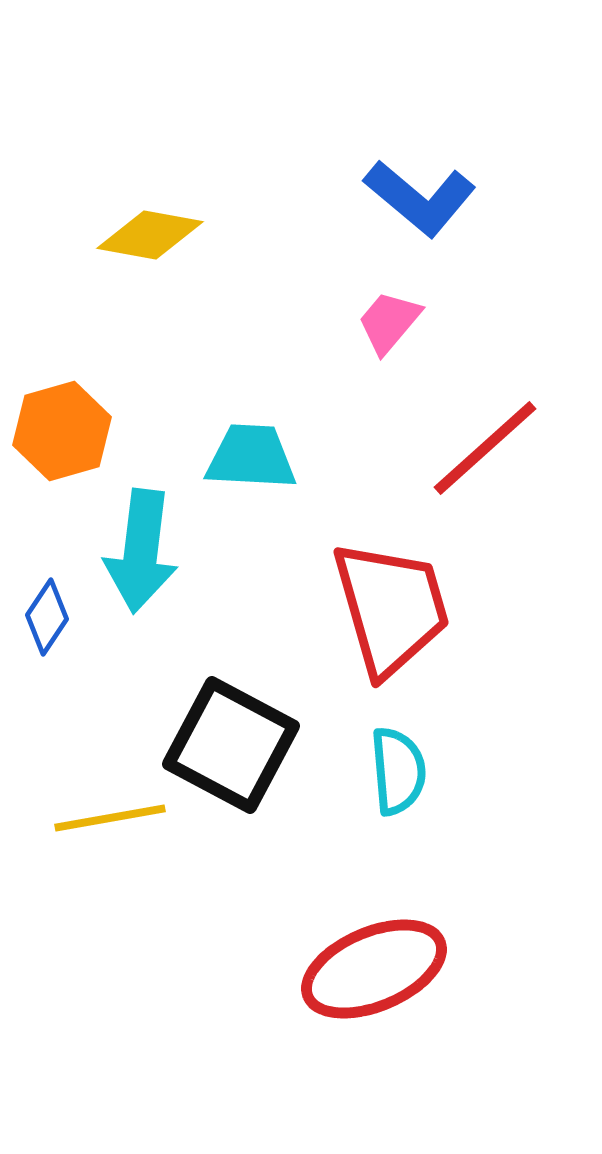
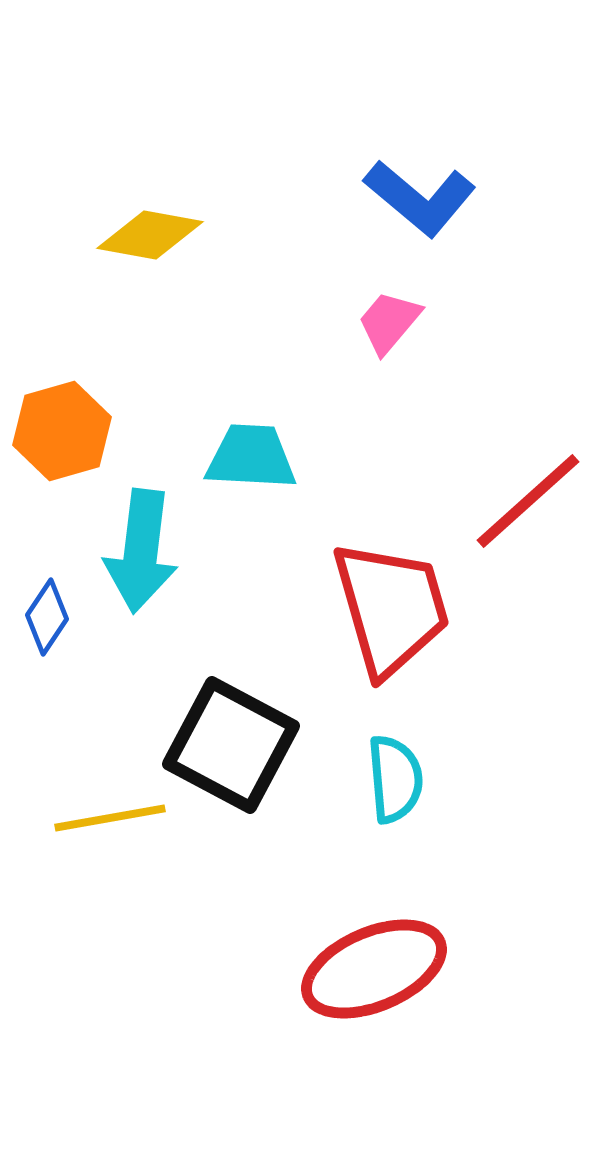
red line: moved 43 px right, 53 px down
cyan semicircle: moved 3 px left, 8 px down
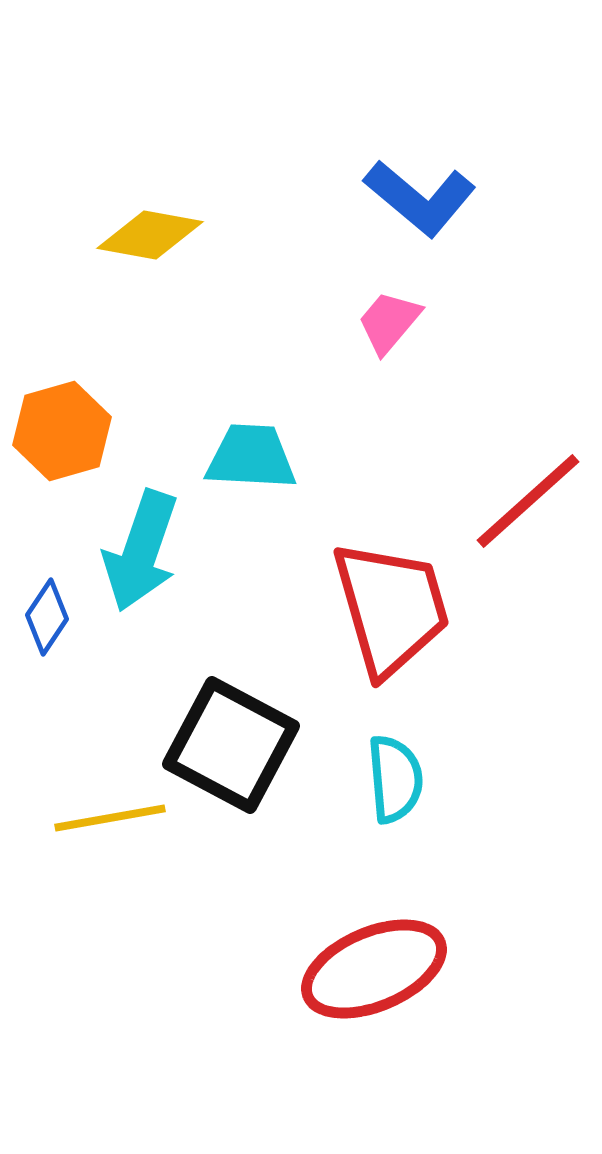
cyan arrow: rotated 12 degrees clockwise
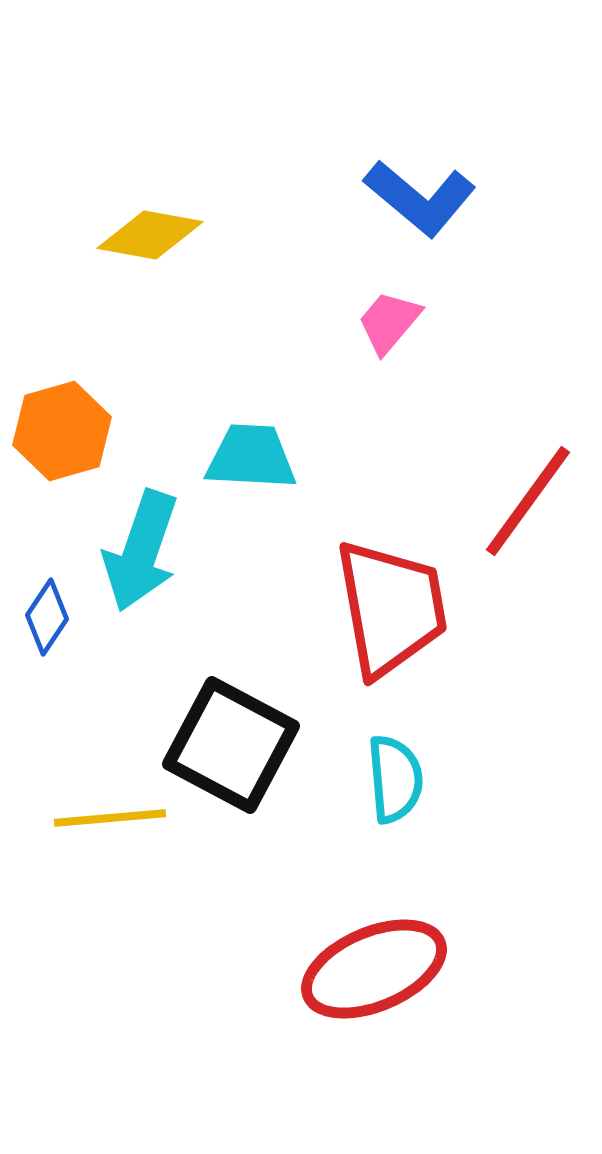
red line: rotated 12 degrees counterclockwise
red trapezoid: rotated 6 degrees clockwise
yellow line: rotated 5 degrees clockwise
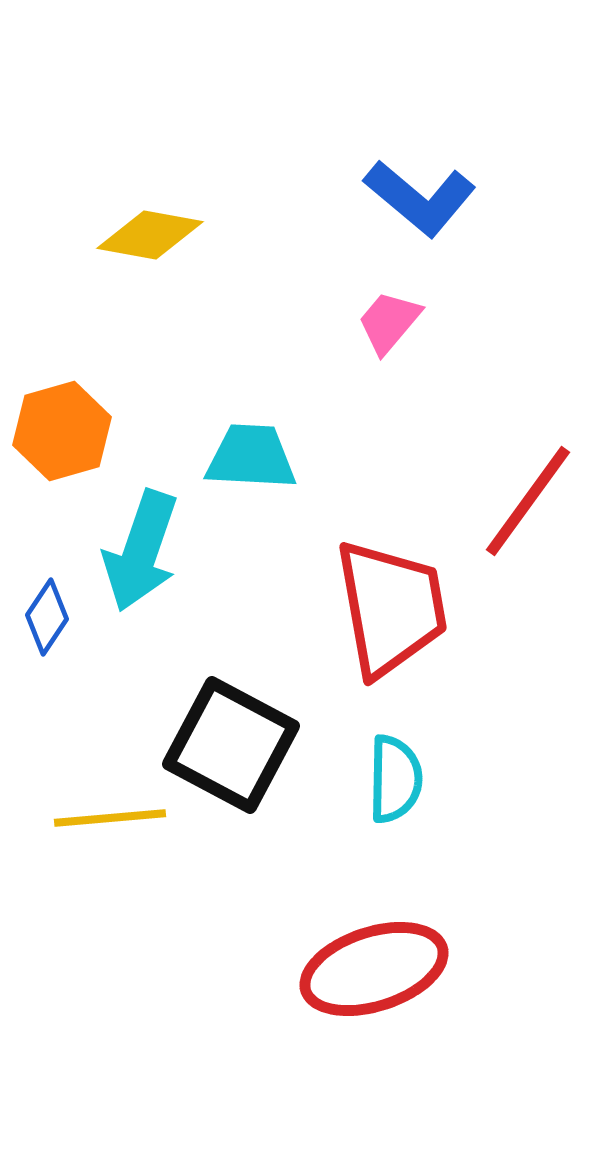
cyan semicircle: rotated 6 degrees clockwise
red ellipse: rotated 5 degrees clockwise
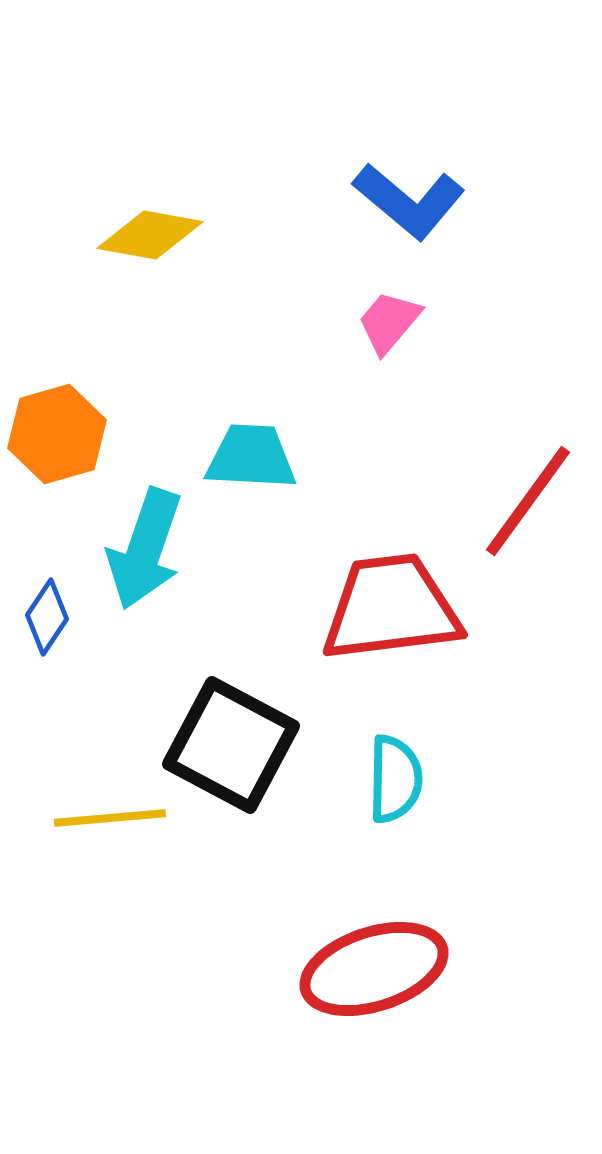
blue L-shape: moved 11 px left, 3 px down
orange hexagon: moved 5 px left, 3 px down
cyan arrow: moved 4 px right, 2 px up
red trapezoid: rotated 87 degrees counterclockwise
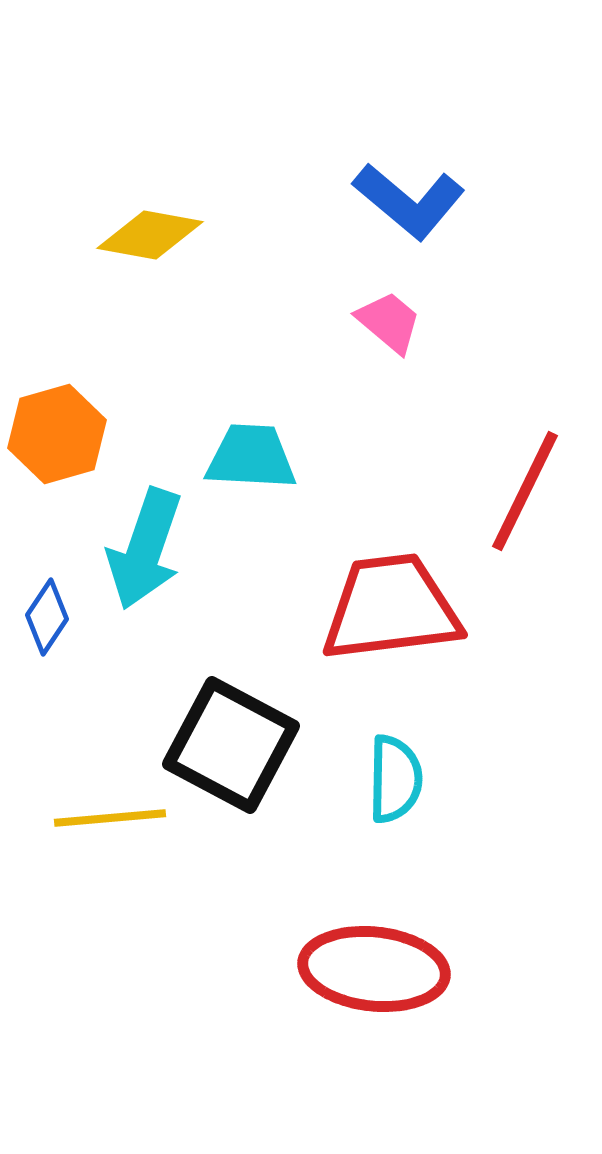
pink trapezoid: rotated 90 degrees clockwise
red line: moved 3 px left, 10 px up; rotated 10 degrees counterclockwise
red ellipse: rotated 24 degrees clockwise
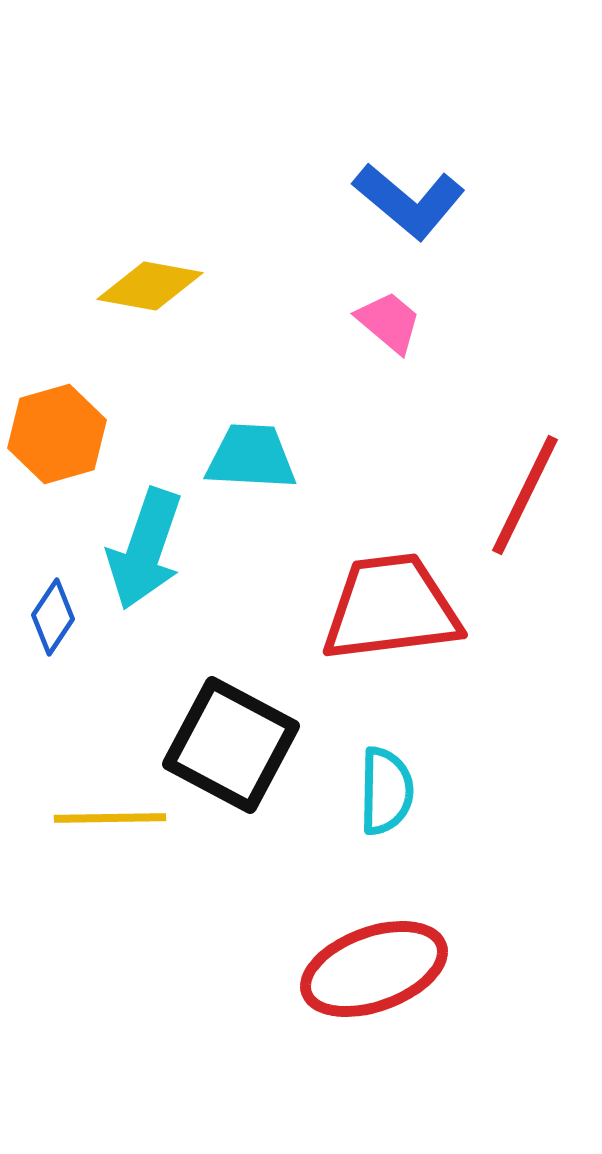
yellow diamond: moved 51 px down
red line: moved 4 px down
blue diamond: moved 6 px right
cyan semicircle: moved 9 px left, 12 px down
yellow line: rotated 4 degrees clockwise
red ellipse: rotated 26 degrees counterclockwise
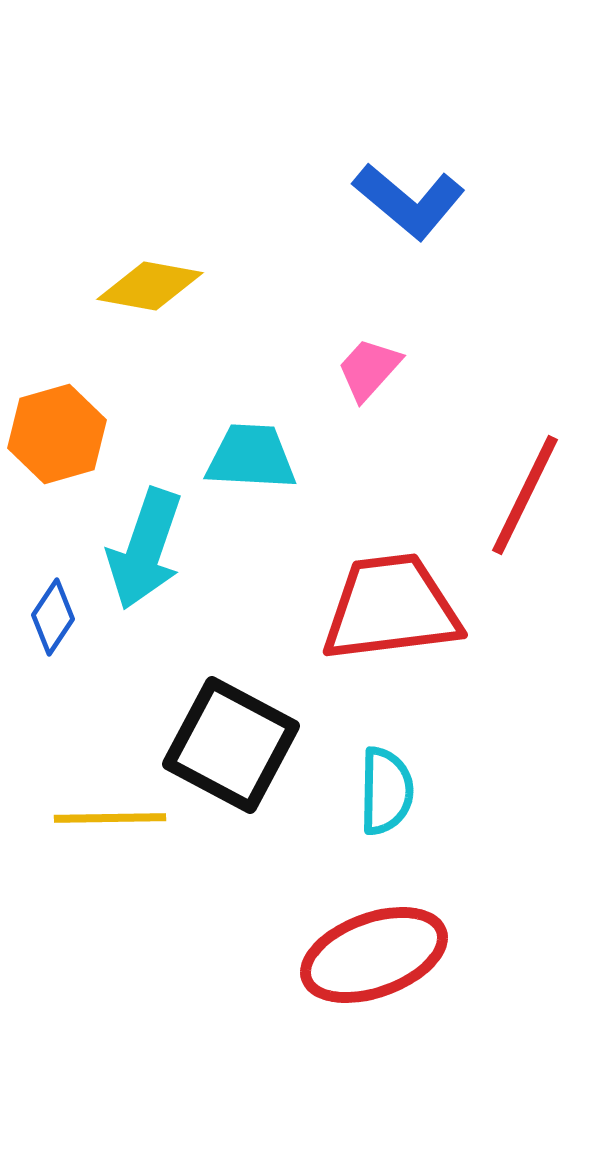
pink trapezoid: moved 20 px left, 47 px down; rotated 88 degrees counterclockwise
red ellipse: moved 14 px up
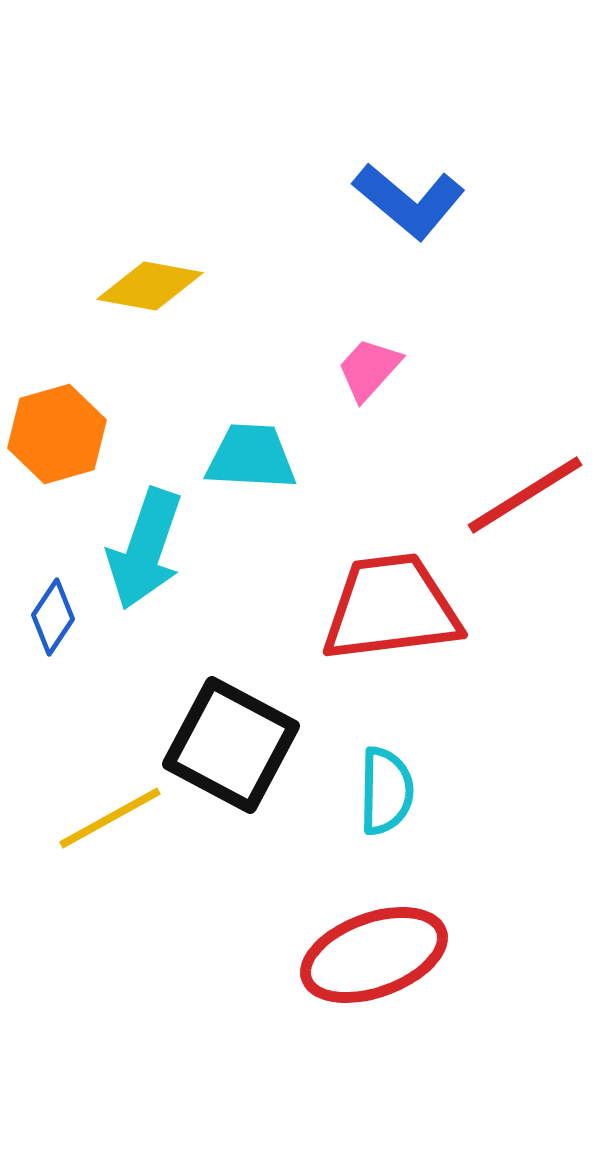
red line: rotated 32 degrees clockwise
yellow line: rotated 28 degrees counterclockwise
